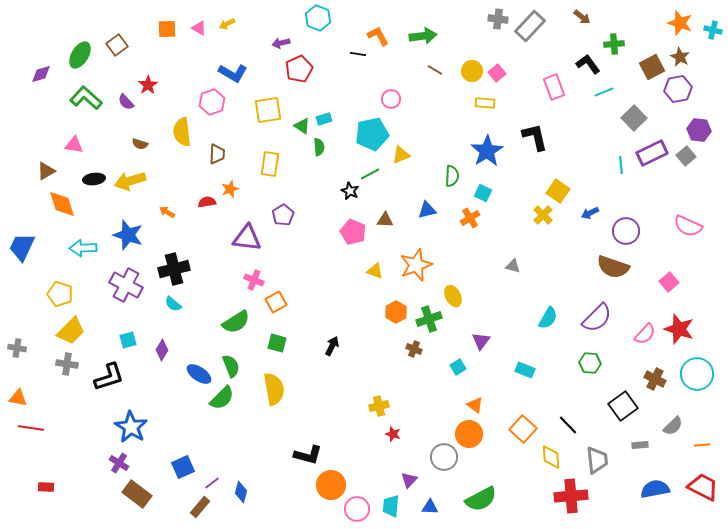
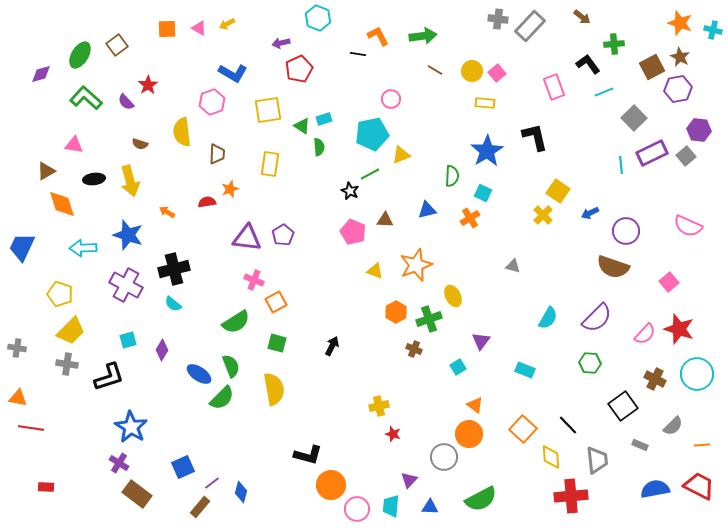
yellow arrow at (130, 181): rotated 88 degrees counterclockwise
purple pentagon at (283, 215): moved 20 px down
gray rectangle at (640, 445): rotated 28 degrees clockwise
red trapezoid at (703, 487): moved 4 px left, 1 px up
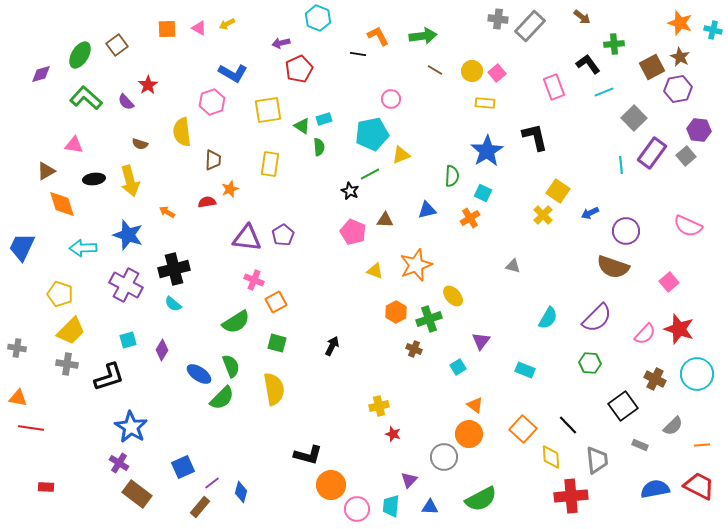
purple rectangle at (652, 153): rotated 28 degrees counterclockwise
brown trapezoid at (217, 154): moved 4 px left, 6 px down
yellow ellipse at (453, 296): rotated 15 degrees counterclockwise
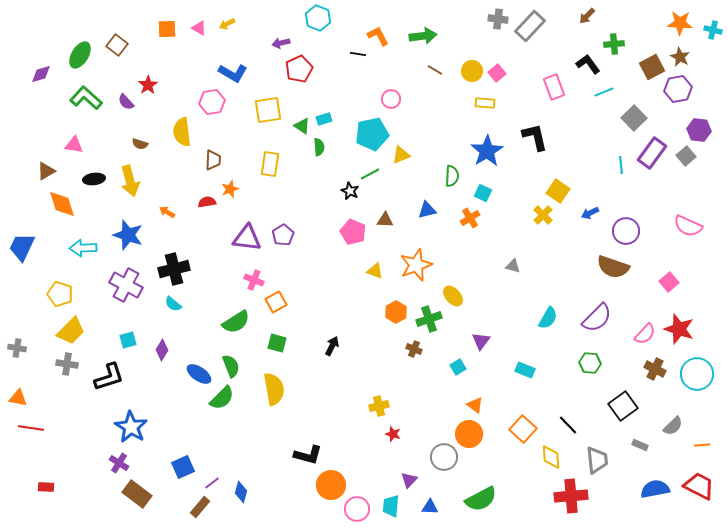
brown arrow at (582, 17): moved 5 px right, 1 px up; rotated 96 degrees clockwise
orange star at (680, 23): rotated 15 degrees counterclockwise
brown square at (117, 45): rotated 15 degrees counterclockwise
pink hexagon at (212, 102): rotated 10 degrees clockwise
brown cross at (655, 379): moved 10 px up
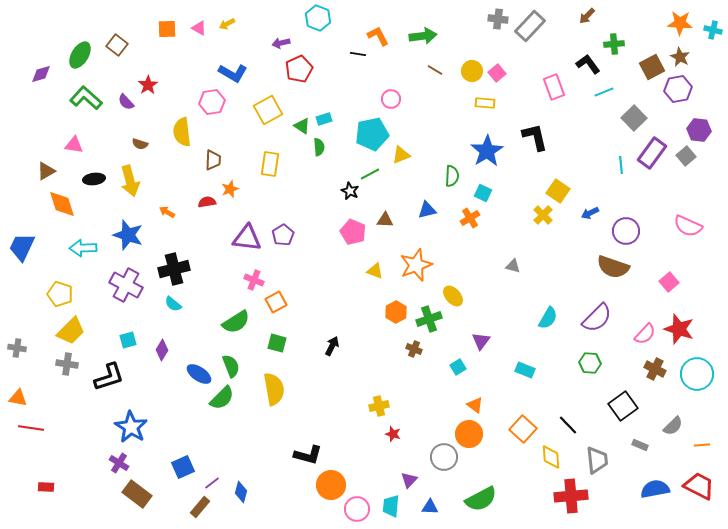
yellow square at (268, 110): rotated 20 degrees counterclockwise
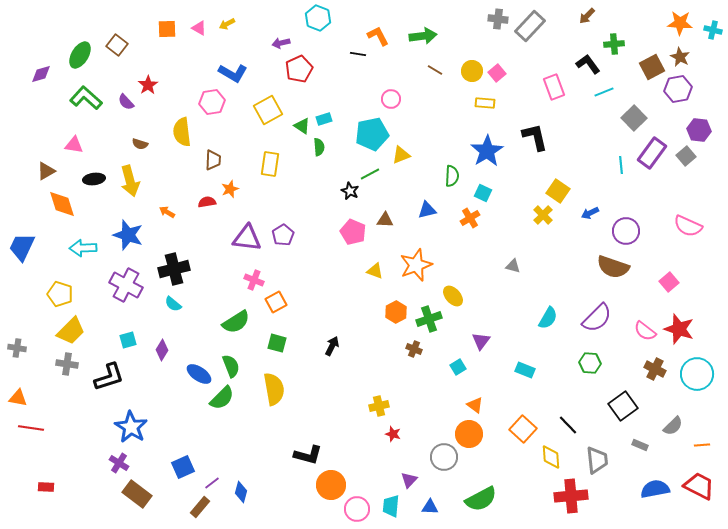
pink semicircle at (645, 334): moved 3 px up; rotated 85 degrees clockwise
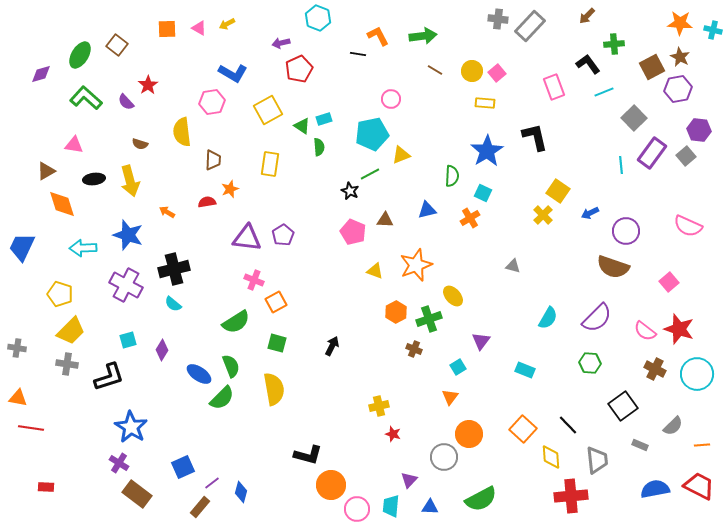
orange triangle at (475, 405): moved 25 px left, 8 px up; rotated 30 degrees clockwise
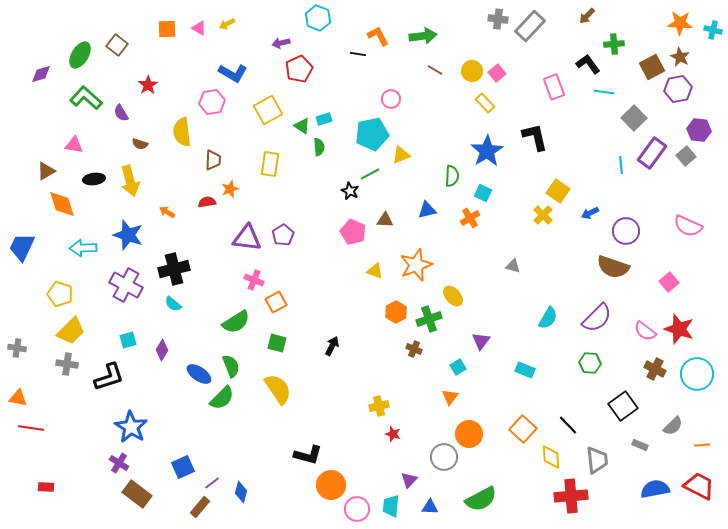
cyan line at (604, 92): rotated 30 degrees clockwise
purple semicircle at (126, 102): moved 5 px left, 11 px down; rotated 12 degrees clockwise
yellow rectangle at (485, 103): rotated 42 degrees clockwise
yellow semicircle at (274, 389): moved 4 px right; rotated 24 degrees counterclockwise
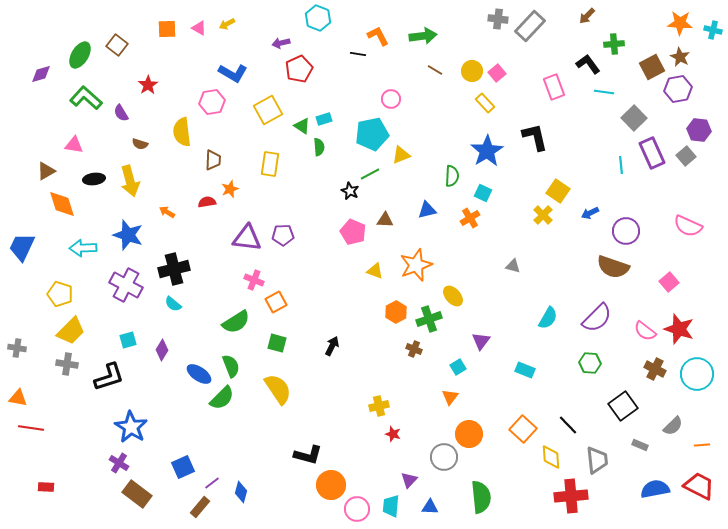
purple rectangle at (652, 153): rotated 60 degrees counterclockwise
purple pentagon at (283, 235): rotated 30 degrees clockwise
green semicircle at (481, 499): moved 2 px up; rotated 68 degrees counterclockwise
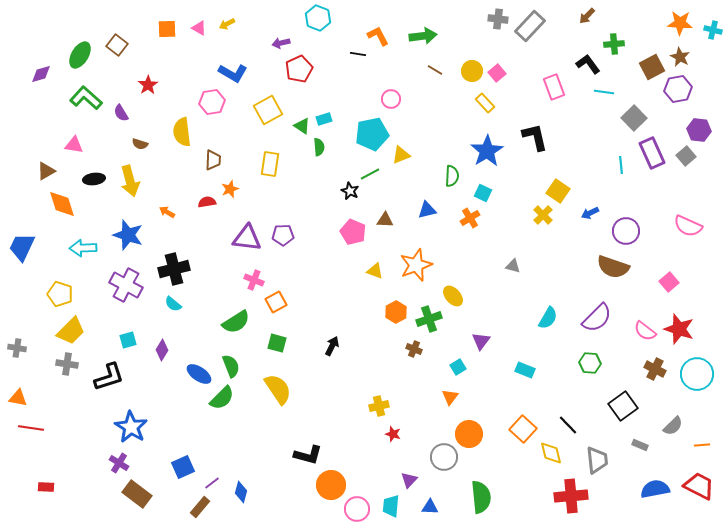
yellow diamond at (551, 457): moved 4 px up; rotated 10 degrees counterclockwise
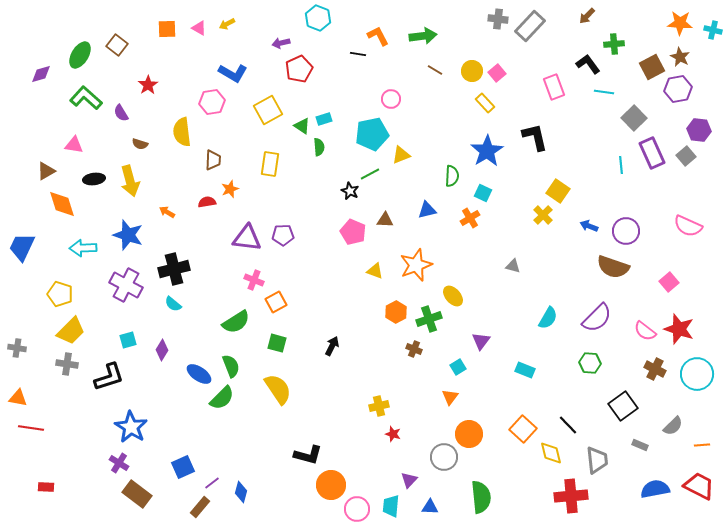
blue arrow at (590, 213): moved 1 px left, 13 px down; rotated 48 degrees clockwise
